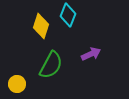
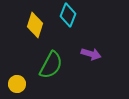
yellow diamond: moved 6 px left, 1 px up
purple arrow: rotated 42 degrees clockwise
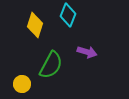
purple arrow: moved 4 px left, 2 px up
yellow circle: moved 5 px right
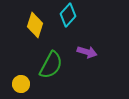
cyan diamond: rotated 20 degrees clockwise
yellow circle: moved 1 px left
